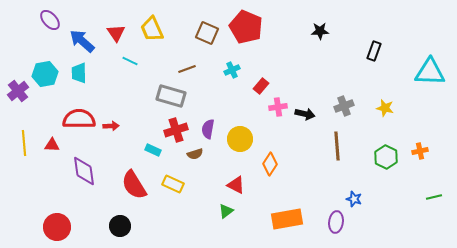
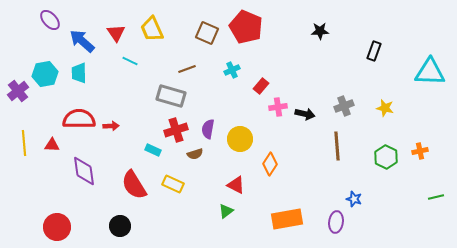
green line at (434, 197): moved 2 px right
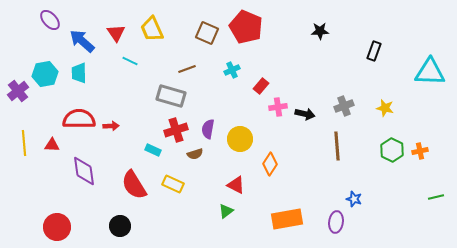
green hexagon at (386, 157): moved 6 px right, 7 px up
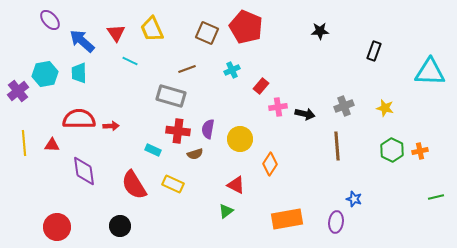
red cross at (176, 130): moved 2 px right, 1 px down; rotated 25 degrees clockwise
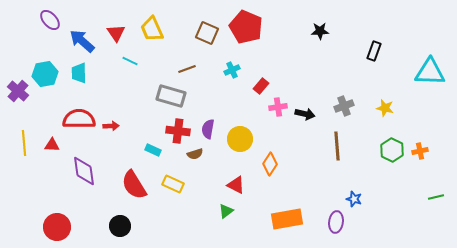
purple cross at (18, 91): rotated 10 degrees counterclockwise
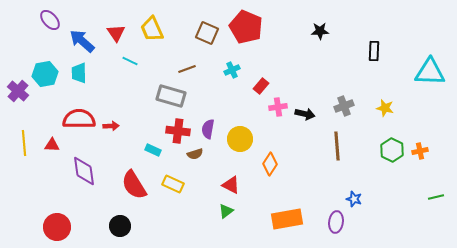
black rectangle at (374, 51): rotated 18 degrees counterclockwise
red triangle at (236, 185): moved 5 px left
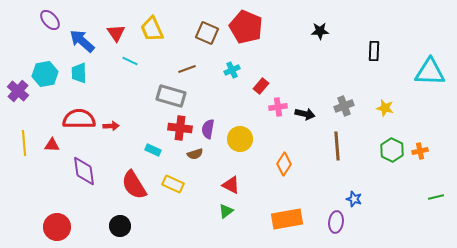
red cross at (178, 131): moved 2 px right, 3 px up
orange diamond at (270, 164): moved 14 px right
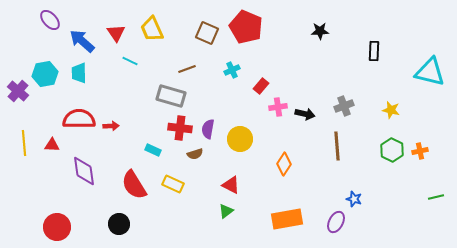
cyan triangle at (430, 72): rotated 12 degrees clockwise
yellow star at (385, 108): moved 6 px right, 2 px down
purple ellipse at (336, 222): rotated 20 degrees clockwise
black circle at (120, 226): moved 1 px left, 2 px up
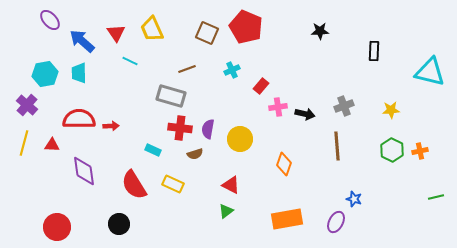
purple cross at (18, 91): moved 9 px right, 14 px down
yellow star at (391, 110): rotated 18 degrees counterclockwise
yellow line at (24, 143): rotated 20 degrees clockwise
orange diamond at (284, 164): rotated 15 degrees counterclockwise
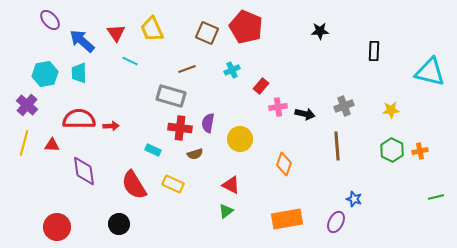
purple semicircle at (208, 129): moved 6 px up
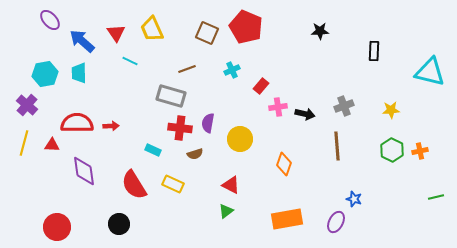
red semicircle at (79, 119): moved 2 px left, 4 px down
